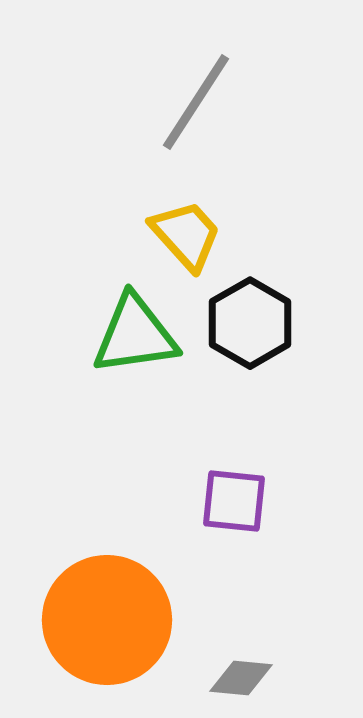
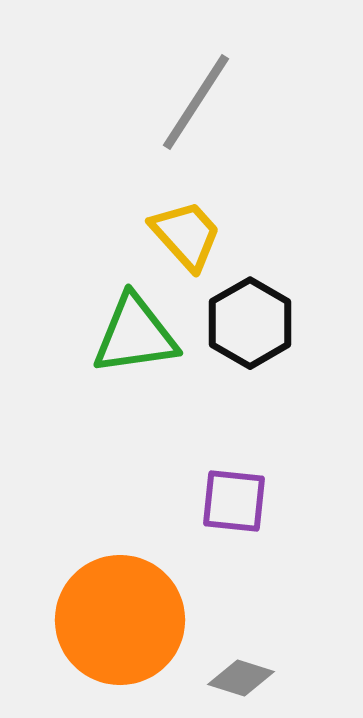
orange circle: moved 13 px right
gray diamond: rotated 12 degrees clockwise
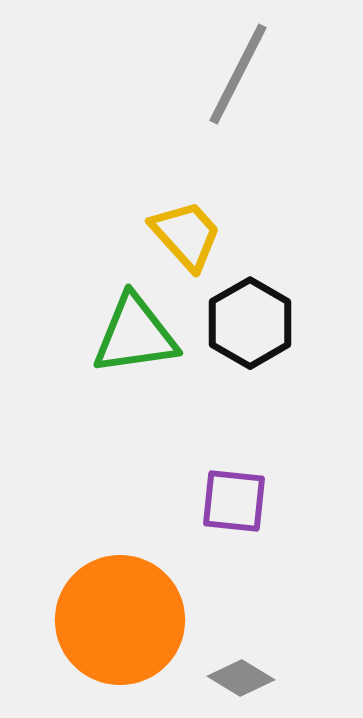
gray line: moved 42 px right, 28 px up; rotated 6 degrees counterclockwise
gray diamond: rotated 14 degrees clockwise
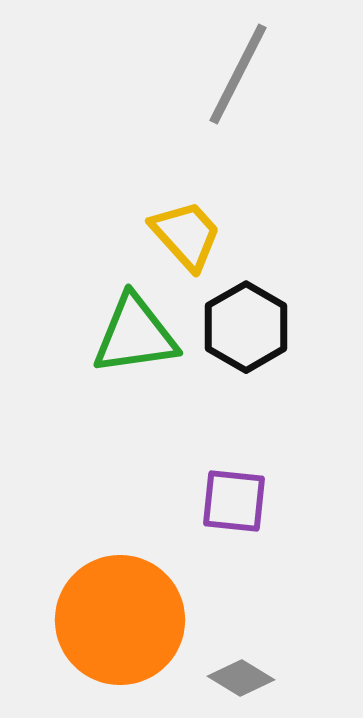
black hexagon: moved 4 px left, 4 px down
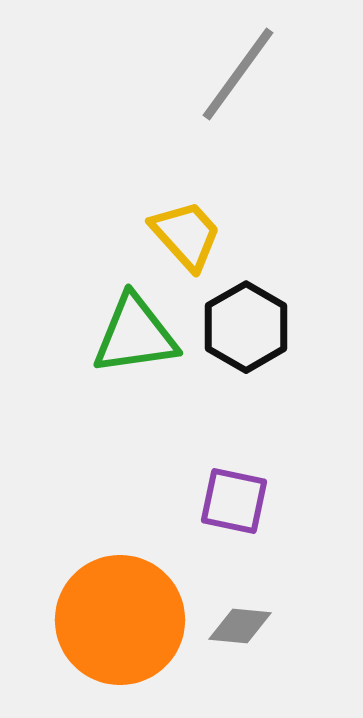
gray line: rotated 9 degrees clockwise
purple square: rotated 6 degrees clockwise
gray diamond: moved 1 px left, 52 px up; rotated 26 degrees counterclockwise
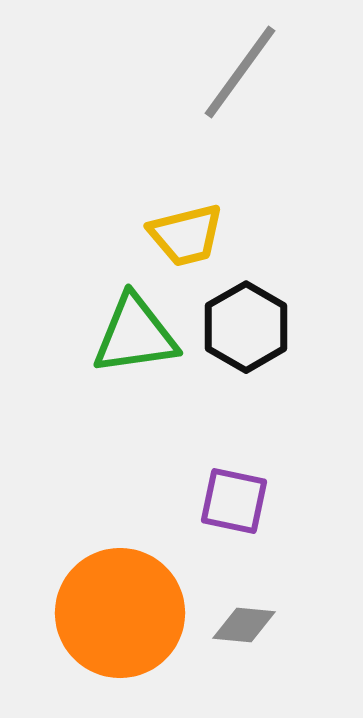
gray line: moved 2 px right, 2 px up
yellow trapezoid: rotated 118 degrees clockwise
orange circle: moved 7 px up
gray diamond: moved 4 px right, 1 px up
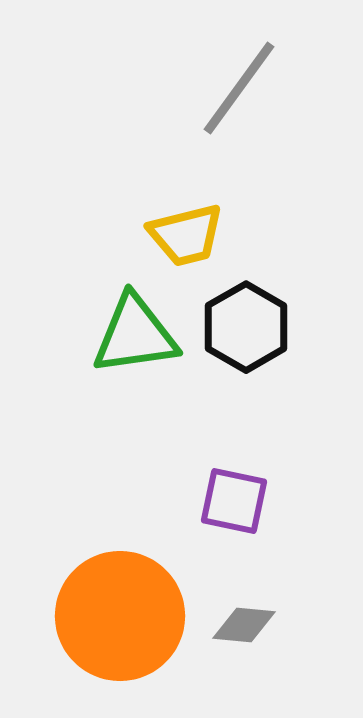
gray line: moved 1 px left, 16 px down
orange circle: moved 3 px down
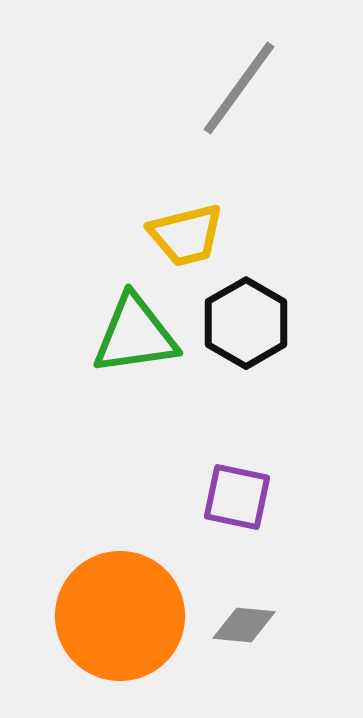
black hexagon: moved 4 px up
purple square: moved 3 px right, 4 px up
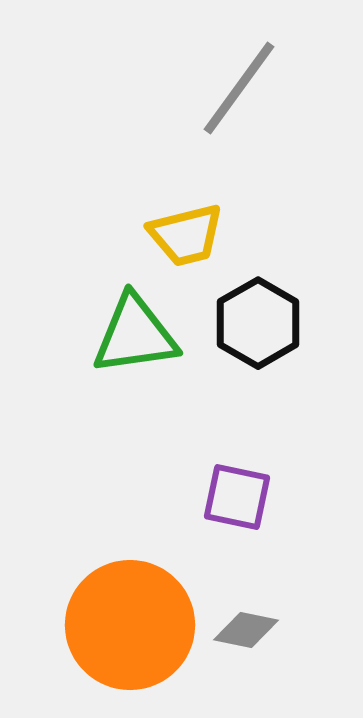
black hexagon: moved 12 px right
orange circle: moved 10 px right, 9 px down
gray diamond: moved 2 px right, 5 px down; rotated 6 degrees clockwise
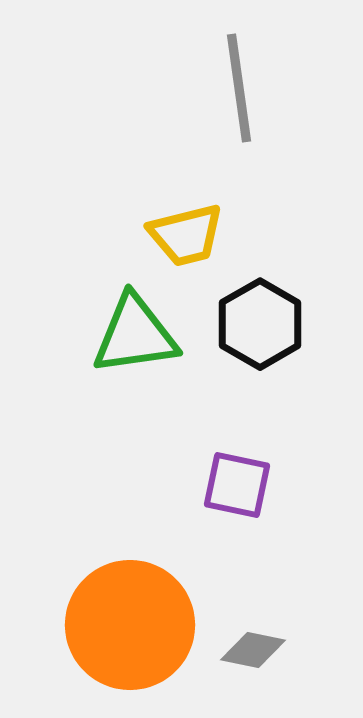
gray line: rotated 44 degrees counterclockwise
black hexagon: moved 2 px right, 1 px down
purple square: moved 12 px up
gray diamond: moved 7 px right, 20 px down
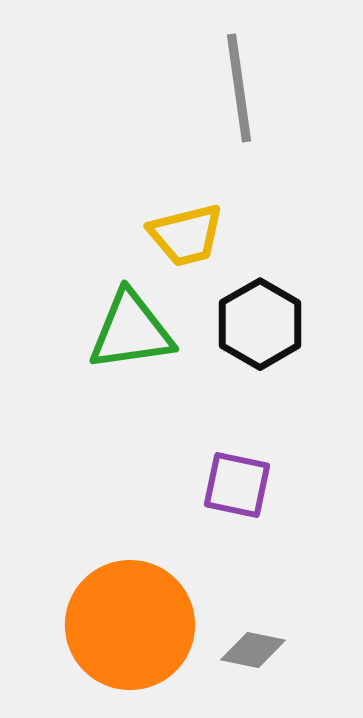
green triangle: moved 4 px left, 4 px up
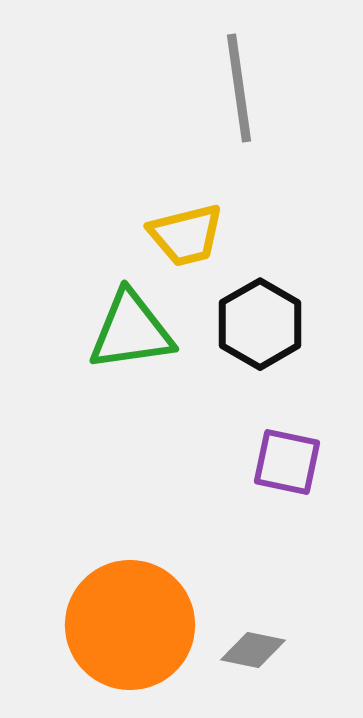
purple square: moved 50 px right, 23 px up
